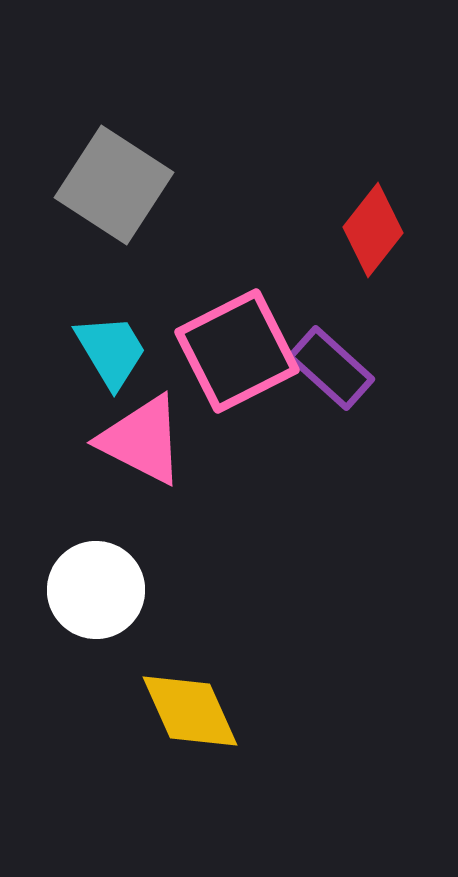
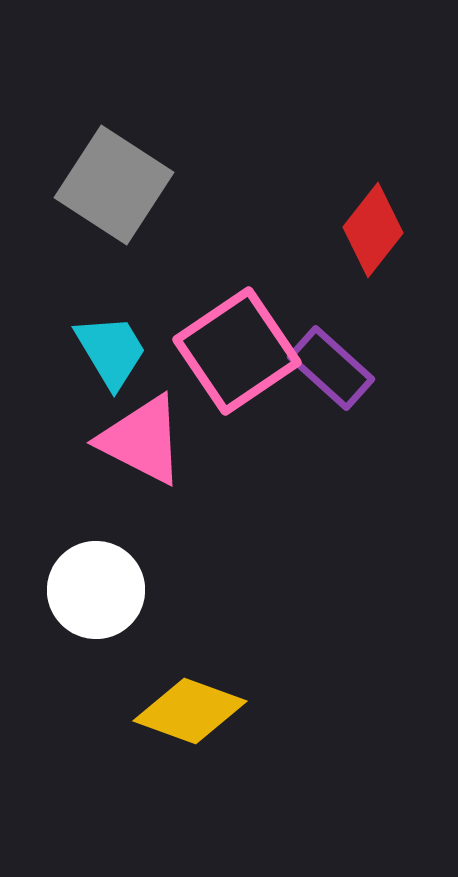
pink square: rotated 7 degrees counterclockwise
yellow diamond: rotated 46 degrees counterclockwise
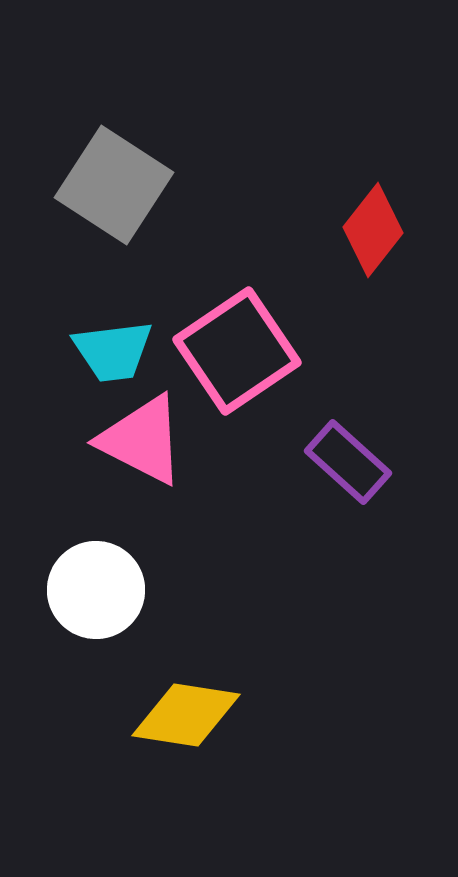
cyan trapezoid: moved 2 px right; rotated 114 degrees clockwise
purple rectangle: moved 17 px right, 94 px down
yellow diamond: moved 4 px left, 4 px down; rotated 11 degrees counterclockwise
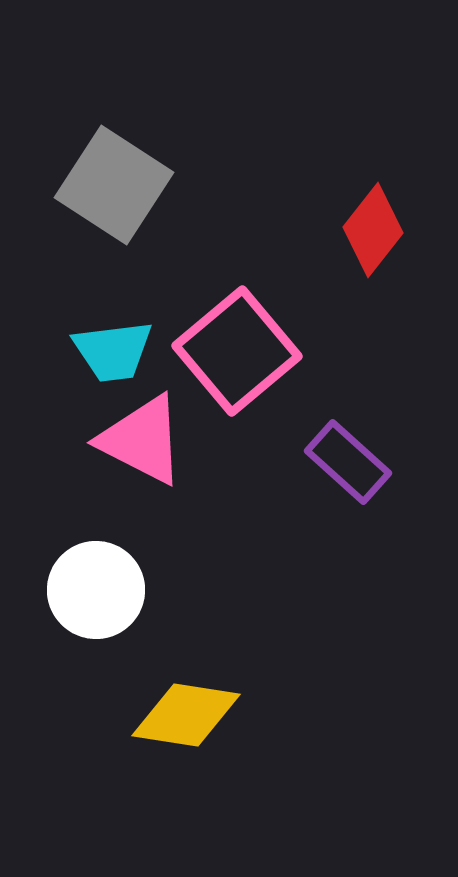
pink square: rotated 6 degrees counterclockwise
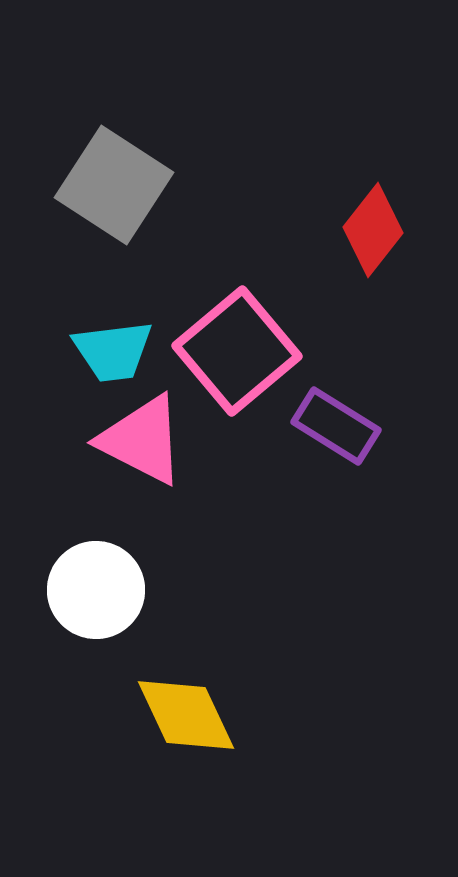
purple rectangle: moved 12 px left, 36 px up; rotated 10 degrees counterclockwise
yellow diamond: rotated 56 degrees clockwise
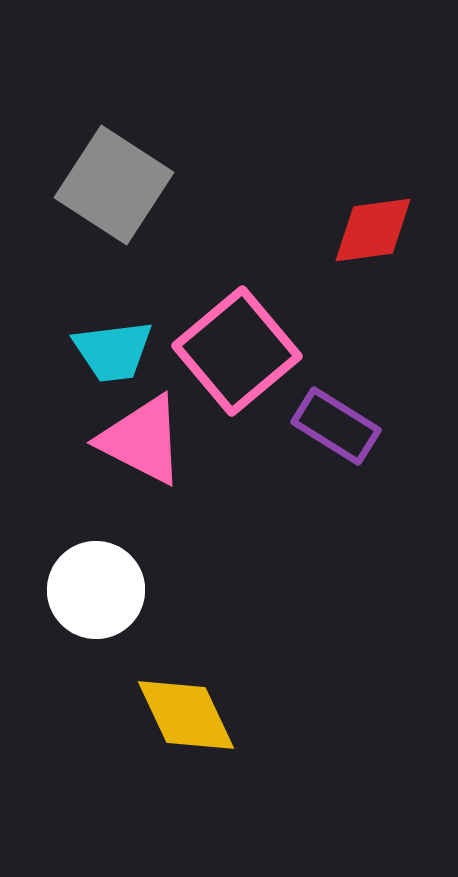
red diamond: rotated 44 degrees clockwise
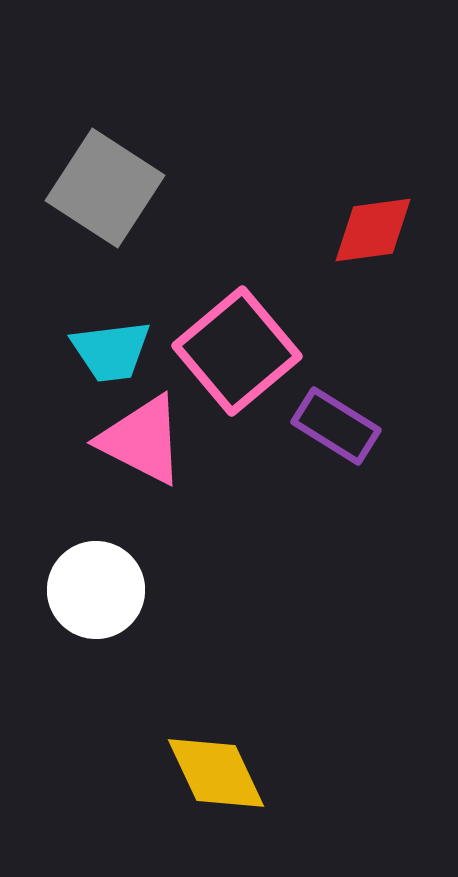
gray square: moved 9 px left, 3 px down
cyan trapezoid: moved 2 px left
yellow diamond: moved 30 px right, 58 px down
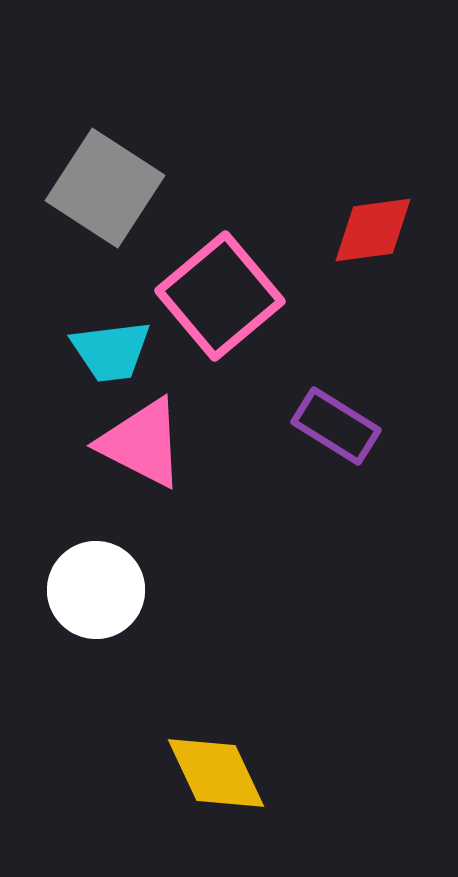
pink square: moved 17 px left, 55 px up
pink triangle: moved 3 px down
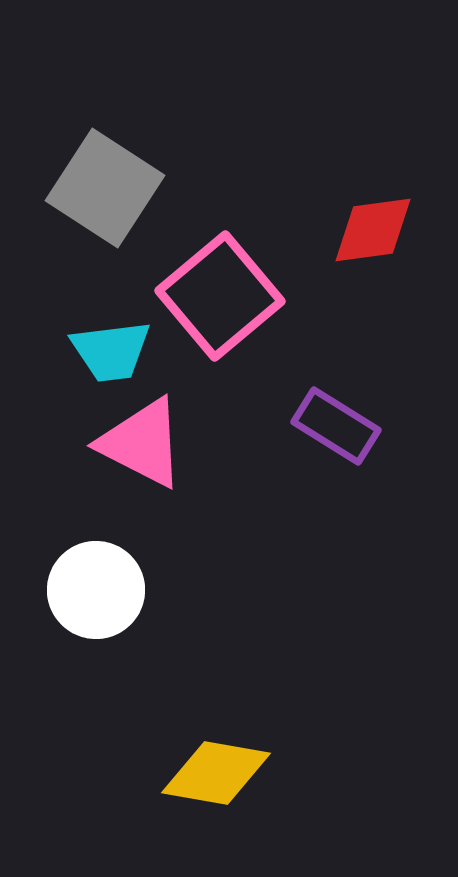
yellow diamond: rotated 55 degrees counterclockwise
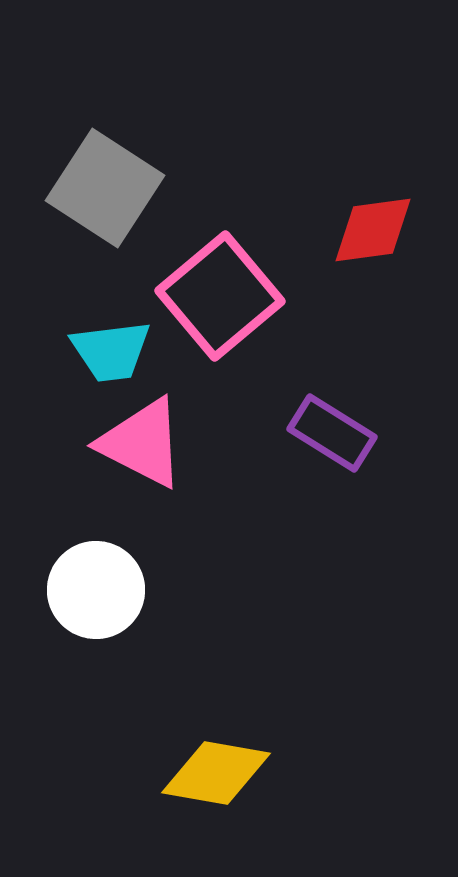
purple rectangle: moved 4 px left, 7 px down
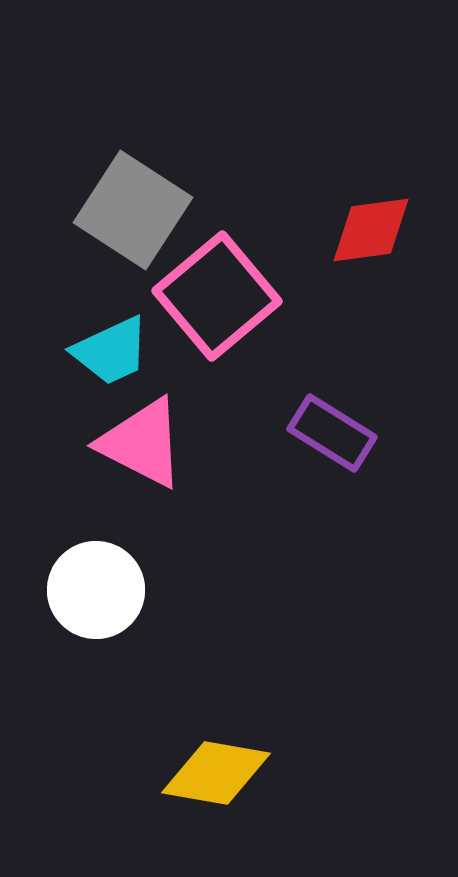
gray square: moved 28 px right, 22 px down
red diamond: moved 2 px left
pink square: moved 3 px left
cyan trapezoid: rotated 18 degrees counterclockwise
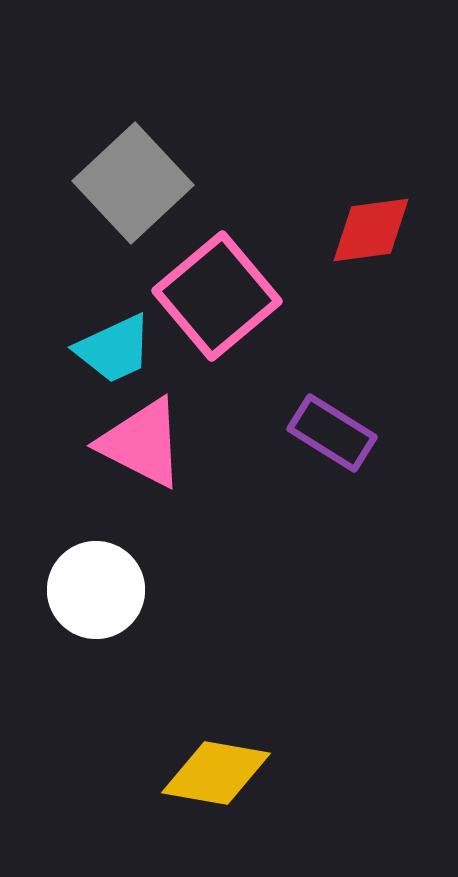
gray square: moved 27 px up; rotated 14 degrees clockwise
cyan trapezoid: moved 3 px right, 2 px up
